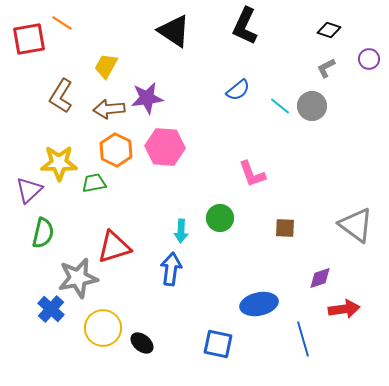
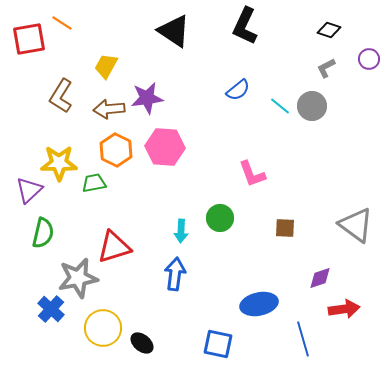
blue arrow: moved 4 px right, 5 px down
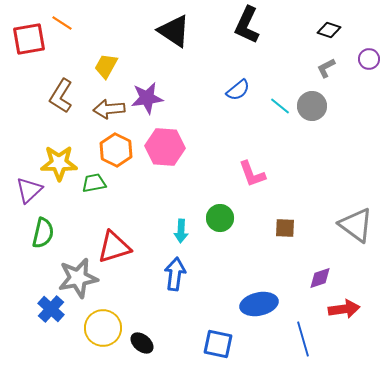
black L-shape: moved 2 px right, 1 px up
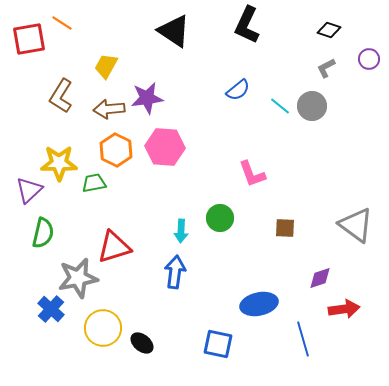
blue arrow: moved 2 px up
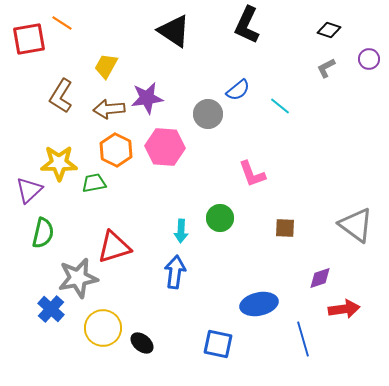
gray circle: moved 104 px left, 8 px down
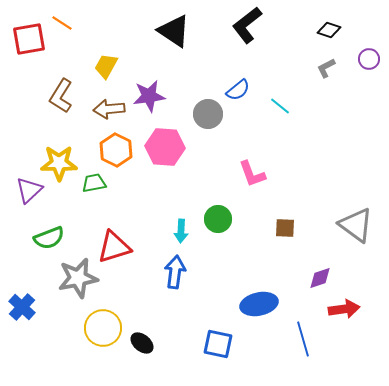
black L-shape: rotated 27 degrees clockwise
purple star: moved 2 px right, 2 px up
green circle: moved 2 px left, 1 px down
green semicircle: moved 6 px right, 5 px down; rotated 56 degrees clockwise
blue cross: moved 29 px left, 2 px up
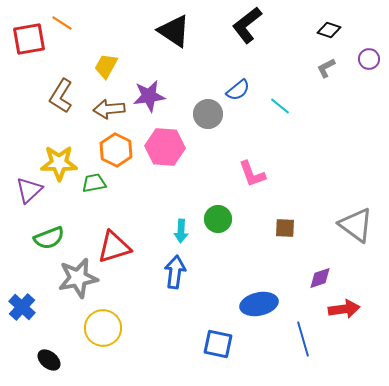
black ellipse: moved 93 px left, 17 px down
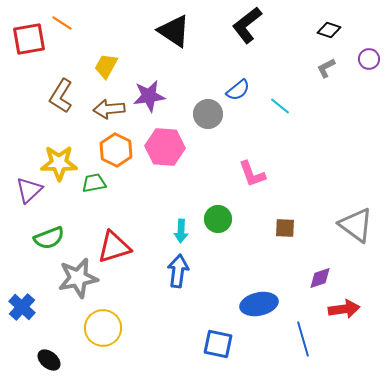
blue arrow: moved 3 px right, 1 px up
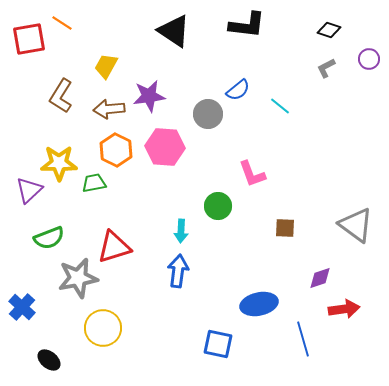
black L-shape: rotated 135 degrees counterclockwise
green circle: moved 13 px up
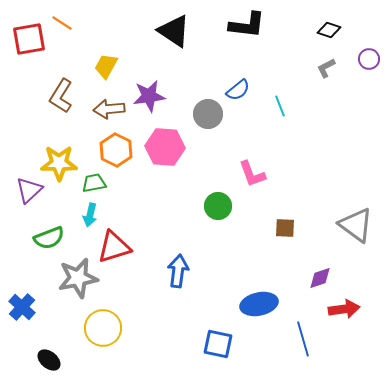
cyan line: rotated 30 degrees clockwise
cyan arrow: moved 91 px left, 16 px up; rotated 10 degrees clockwise
